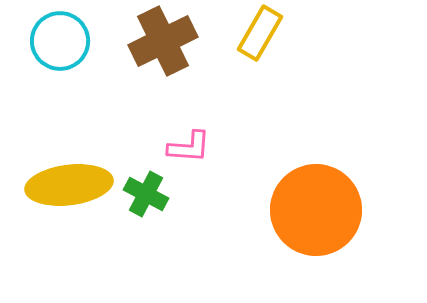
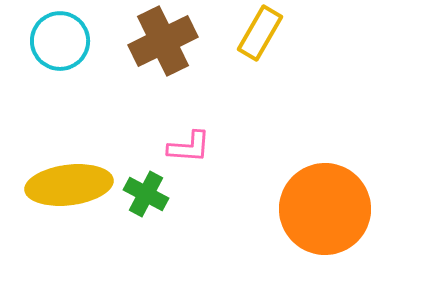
orange circle: moved 9 px right, 1 px up
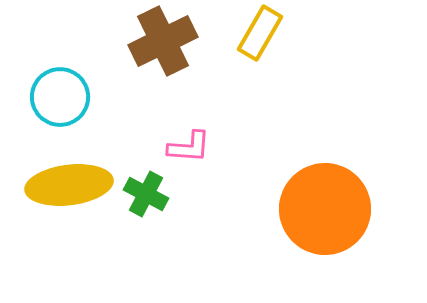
cyan circle: moved 56 px down
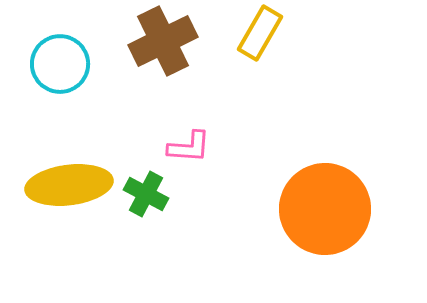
cyan circle: moved 33 px up
